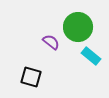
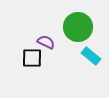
purple semicircle: moved 5 px left; rotated 12 degrees counterclockwise
black square: moved 1 px right, 19 px up; rotated 15 degrees counterclockwise
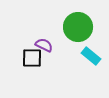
purple semicircle: moved 2 px left, 3 px down
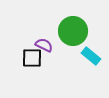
green circle: moved 5 px left, 4 px down
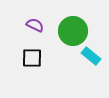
purple semicircle: moved 9 px left, 20 px up
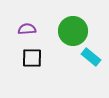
purple semicircle: moved 8 px left, 4 px down; rotated 30 degrees counterclockwise
cyan rectangle: moved 1 px down
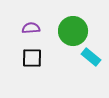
purple semicircle: moved 4 px right, 1 px up
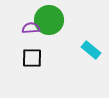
green circle: moved 24 px left, 11 px up
cyan rectangle: moved 7 px up
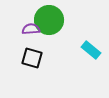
purple semicircle: moved 1 px down
black square: rotated 15 degrees clockwise
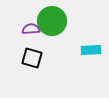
green circle: moved 3 px right, 1 px down
cyan rectangle: rotated 42 degrees counterclockwise
